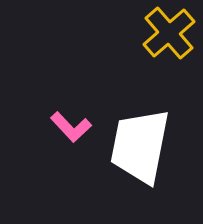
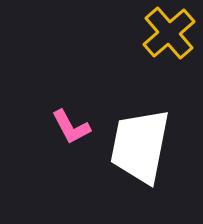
pink L-shape: rotated 15 degrees clockwise
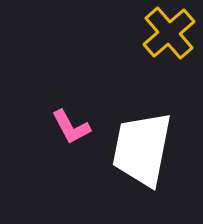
white trapezoid: moved 2 px right, 3 px down
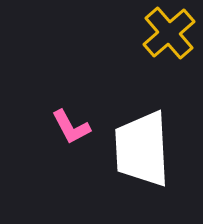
white trapezoid: rotated 14 degrees counterclockwise
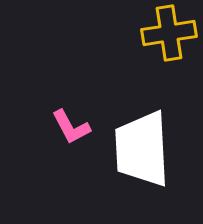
yellow cross: rotated 32 degrees clockwise
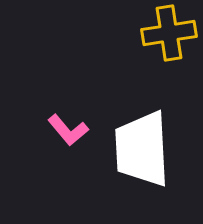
pink L-shape: moved 3 px left, 3 px down; rotated 12 degrees counterclockwise
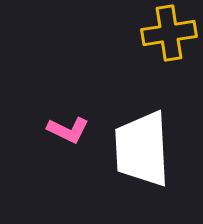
pink L-shape: rotated 24 degrees counterclockwise
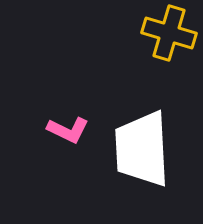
yellow cross: rotated 26 degrees clockwise
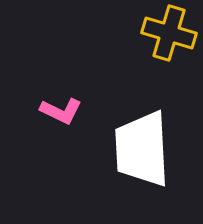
pink L-shape: moved 7 px left, 19 px up
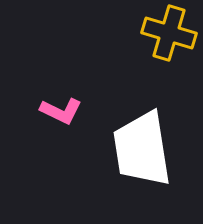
white trapezoid: rotated 6 degrees counterclockwise
